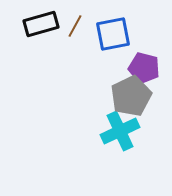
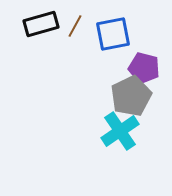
cyan cross: rotated 9 degrees counterclockwise
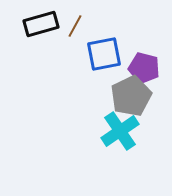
blue square: moved 9 px left, 20 px down
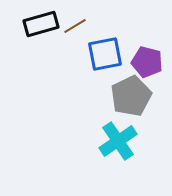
brown line: rotated 30 degrees clockwise
blue square: moved 1 px right
purple pentagon: moved 3 px right, 6 px up
cyan cross: moved 2 px left, 10 px down
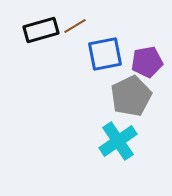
black rectangle: moved 6 px down
purple pentagon: rotated 24 degrees counterclockwise
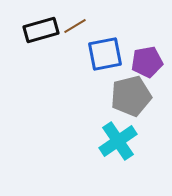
gray pentagon: rotated 12 degrees clockwise
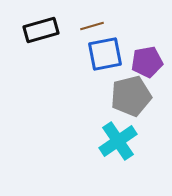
brown line: moved 17 px right; rotated 15 degrees clockwise
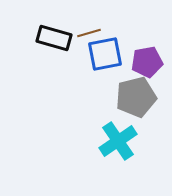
brown line: moved 3 px left, 7 px down
black rectangle: moved 13 px right, 8 px down; rotated 32 degrees clockwise
gray pentagon: moved 5 px right, 1 px down
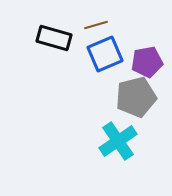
brown line: moved 7 px right, 8 px up
blue square: rotated 12 degrees counterclockwise
